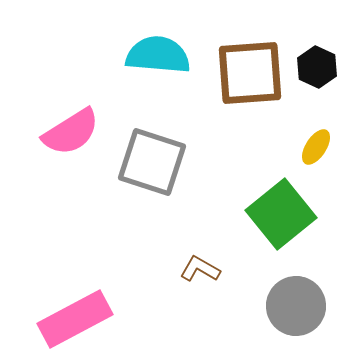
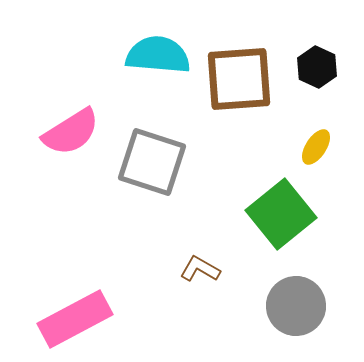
brown square: moved 11 px left, 6 px down
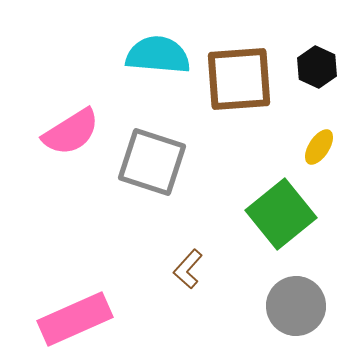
yellow ellipse: moved 3 px right
brown L-shape: moved 12 px left; rotated 78 degrees counterclockwise
pink rectangle: rotated 4 degrees clockwise
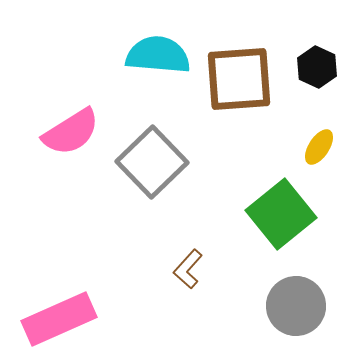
gray square: rotated 28 degrees clockwise
pink rectangle: moved 16 px left
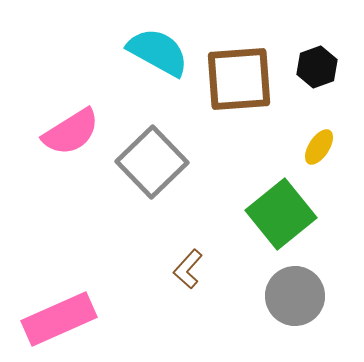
cyan semicircle: moved 3 px up; rotated 24 degrees clockwise
black hexagon: rotated 15 degrees clockwise
gray circle: moved 1 px left, 10 px up
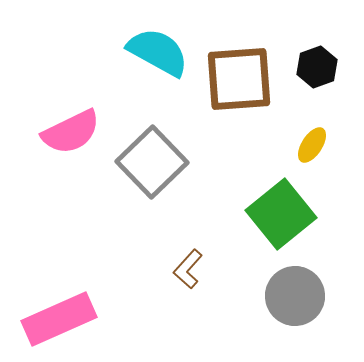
pink semicircle: rotated 6 degrees clockwise
yellow ellipse: moved 7 px left, 2 px up
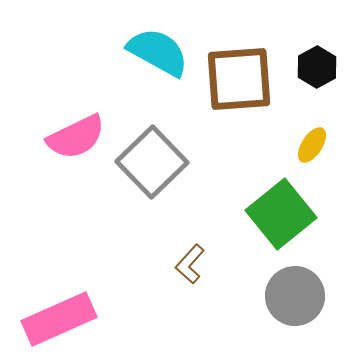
black hexagon: rotated 9 degrees counterclockwise
pink semicircle: moved 5 px right, 5 px down
brown L-shape: moved 2 px right, 5 px up
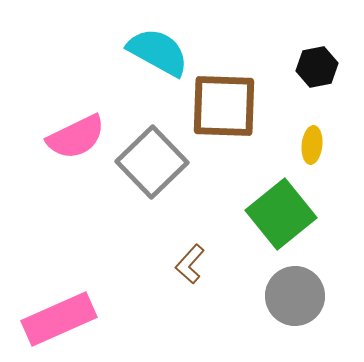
black hexagon: rotated 18 degrees clockwise
brown square: moved 15 px left, 27 px down; rotated 6 degrees clockwise
yellow ellipse: rotated 27 degrees counterclockwise
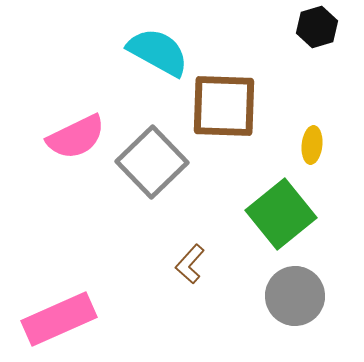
black hexagon: moved 40 px up; rotated 6 degrees counterclockwise
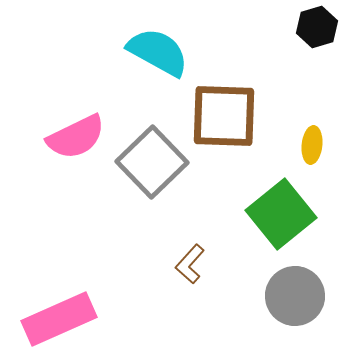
brown square: moved 10 px down
